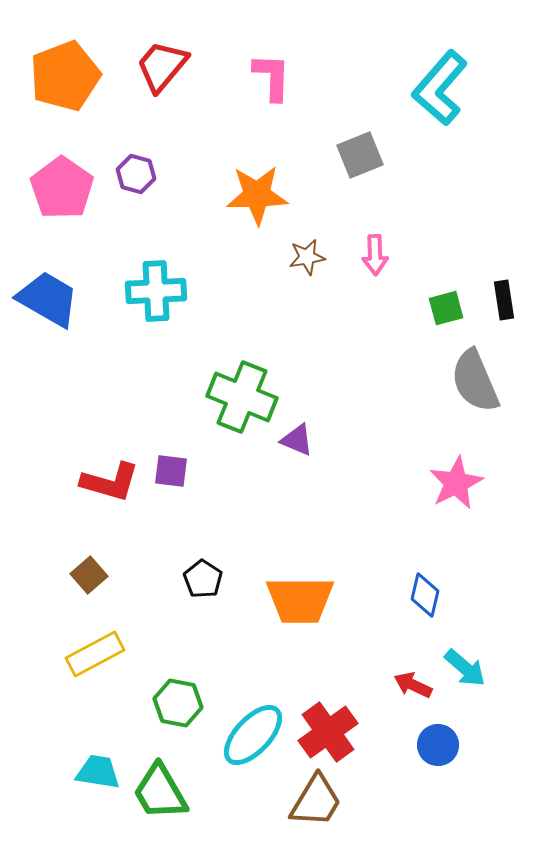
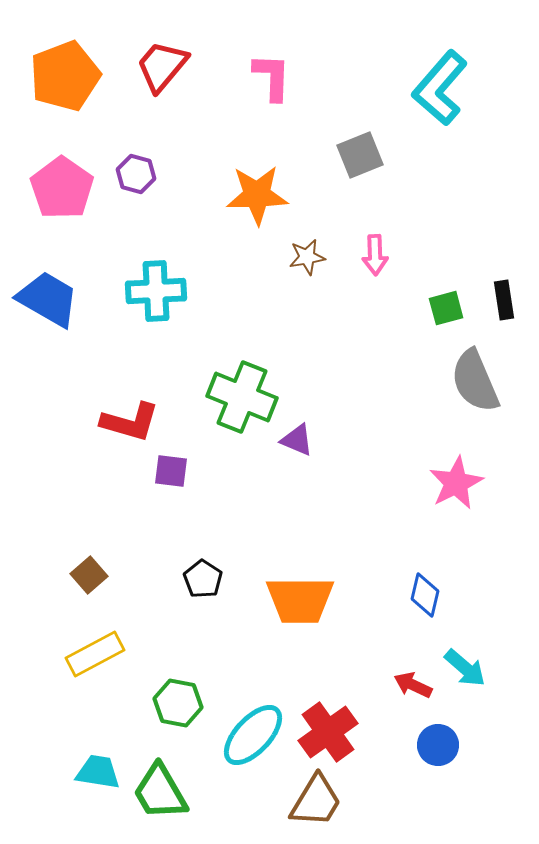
red L-shape: moved 20 px right, 60 px up
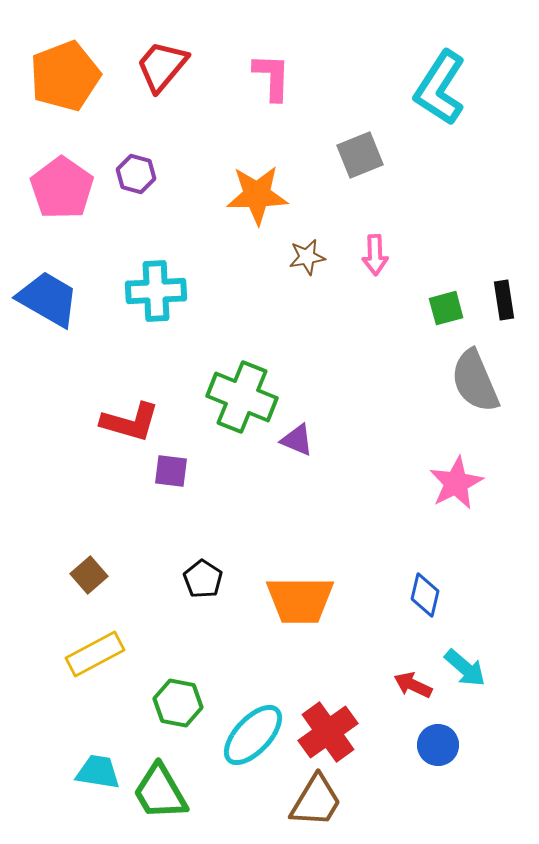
cyan L-shape: rotated 8 degrees counterclockwise
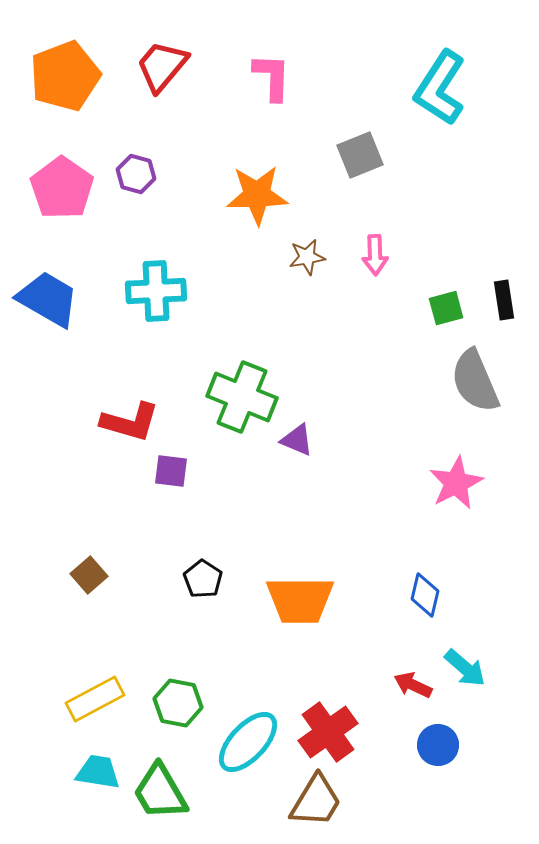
yellow rectangle: moved 45 px down
cyan ellipse: moved 5 px left, 7 px down
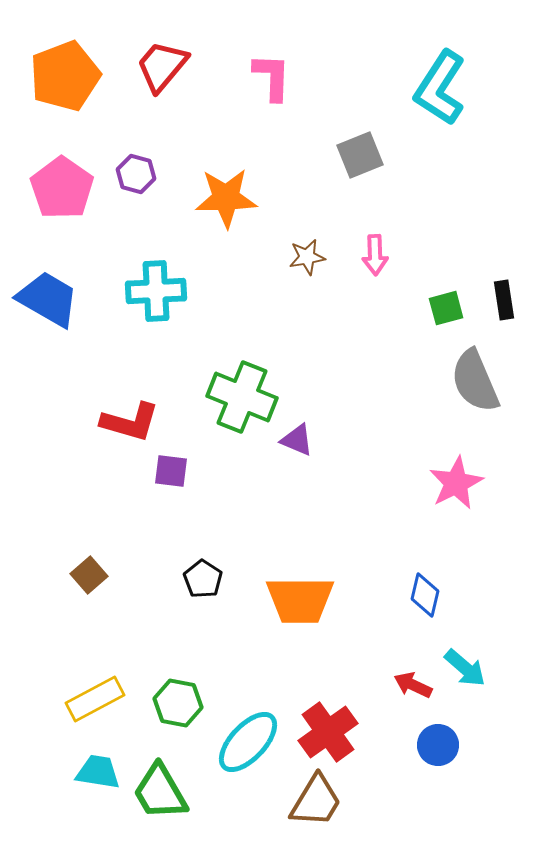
orange star: moved 31 px left, 3 px down
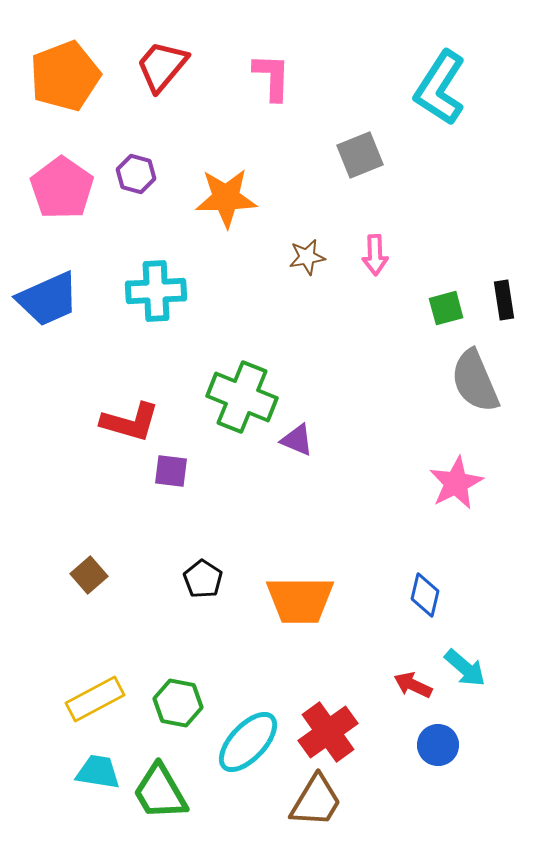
blue trapezoid: rotated 126 degrees clockwise
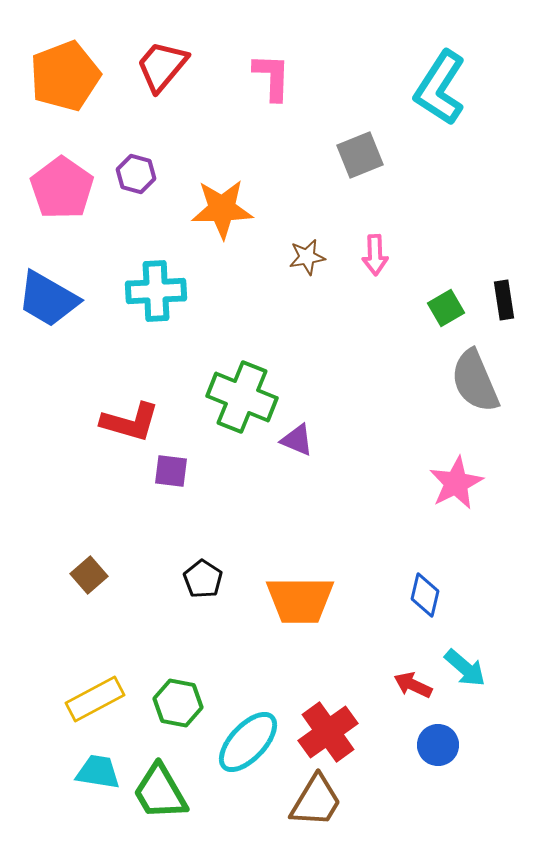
orange star: moved 4 px left, 11 px down
blue trapezoid: rotated 54 degrees clockwise
green square: rotated 15 degrees counterclockwise
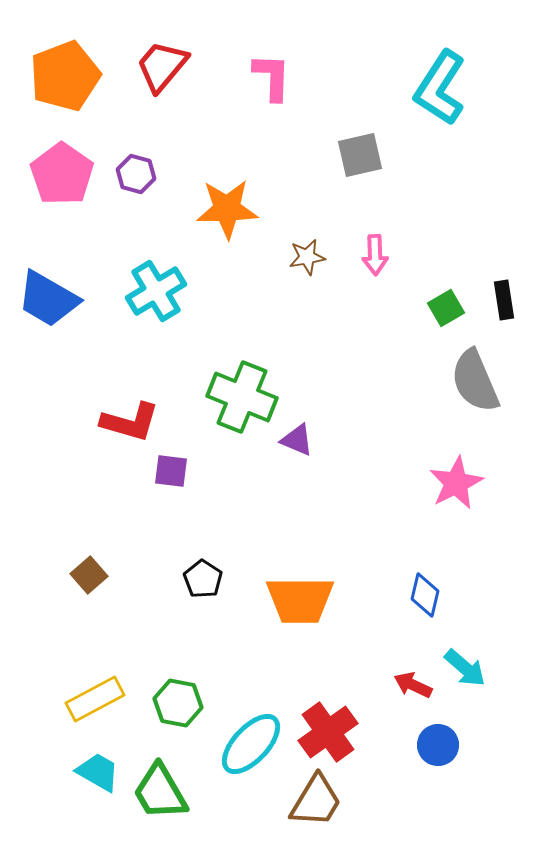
gray square: rotated 9 degrees clockwise
pink pentagon: moved 14 px up
orange star: moved 5 px right
cyan cross: rotated 28 degrees counterclockwise
cyan ellipse: moved 3 px right, 2 px down
cyan trapezoid: rotated 21 degrees clockwise
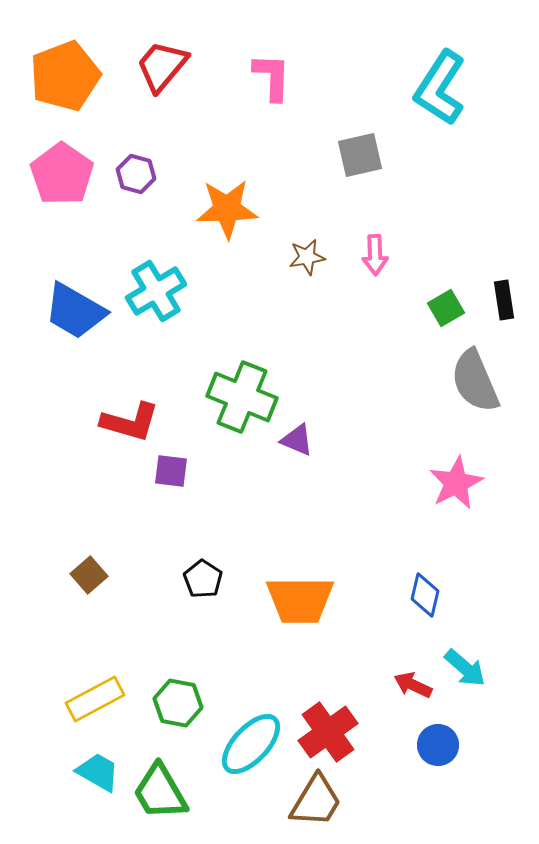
blue trapezoid: moved 27 px right, 12 px down
